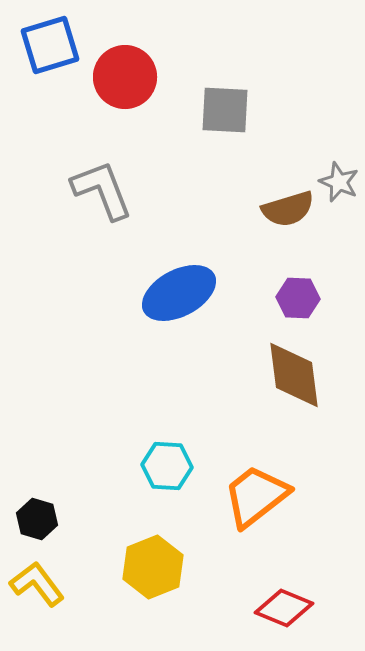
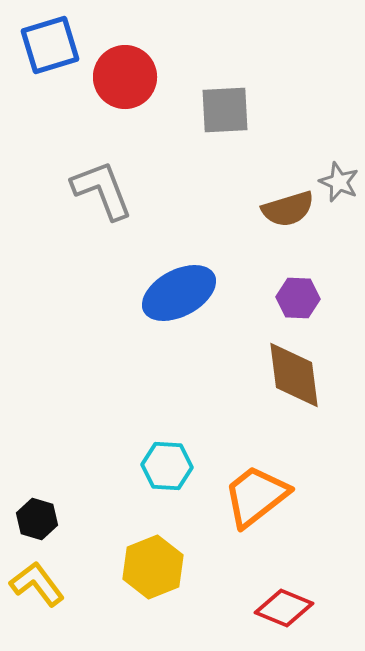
gray square: rotated 6 degrees counterclockwise
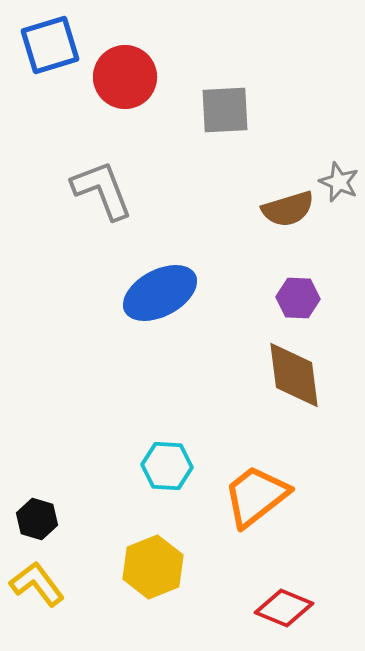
blue ellipse: moved 19 px left
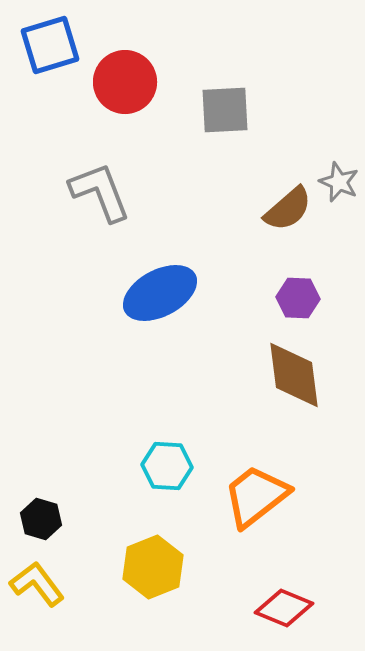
red circle: moved 5 px down
gray L-shape: moved 2 px left, 2 px down
brown semicircle: rotated 24 degrees counterclockwise
black hexagon: moved 4 px right
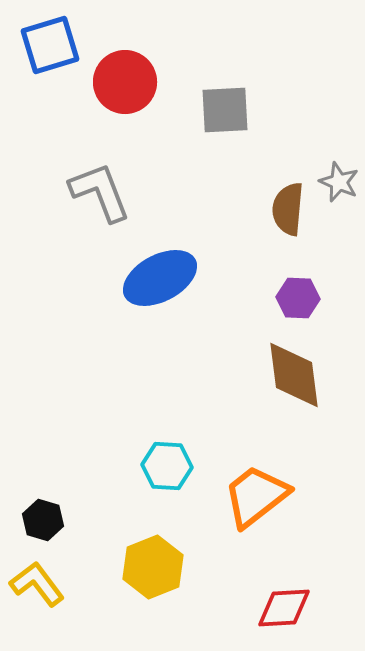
brown semicircle: rotated 136 degrees clockwise
blue ellipse: moved 15 px up
black hexagon: moved 2 px right, 1 px down
red diamond: rotated 26 degrees counterclockwise
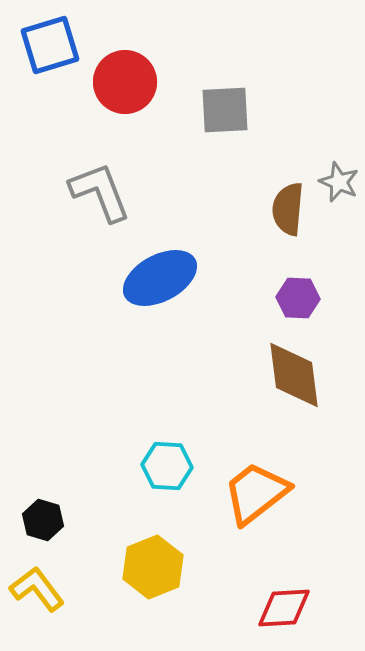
orange trapezoid: moved 3 px up
yellow L-shape: moved 5 px down
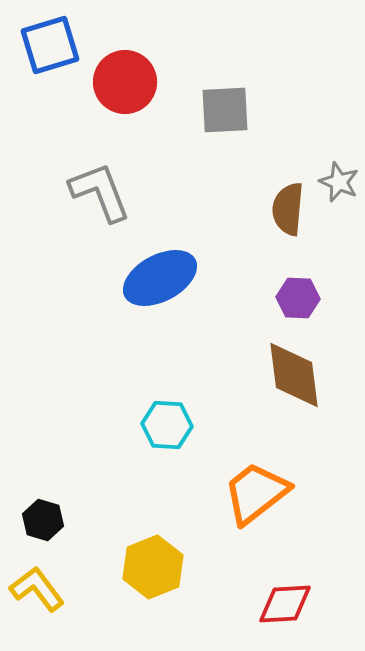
cyan hexagon: moved 41 px up
red diamond: moved 1 px right, 4 px up
